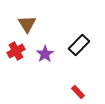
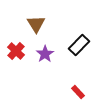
brown triangle: moved 9 px right
red cross: rotated 18 degrees counterclockwise
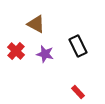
brown triangle: rotated 30 degrees counterclockwise
black rectangle: moved 1 px left, 1 px down; rotated 70 degrees counterclockwise
purple star: rotated 24 degrees counterclockwise
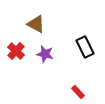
black rectangle: moved 7 px right, 1 px down
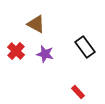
black rectangle: rotated 10 degrees counterclockwise
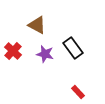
brown triangle: moved 1 px right, 1 px down
black rectangle: moved 12 px left, 1 px down
red cross: moved 3 px left
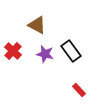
black rectangle: moved 2 px left, 3 px down
red rectangle: moved 1 px right, 2 px up
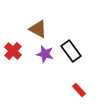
brown triangle: moved 1 px right, 4 px down
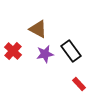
purple star: rotated 24 degrees counterclockwise
red rectangle: moved 6 px up
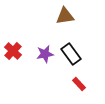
brown triangle: moved 27 px right, 13 px up; rotated 36 degrees counterclockwise
black rectangle: moved 3 px down
